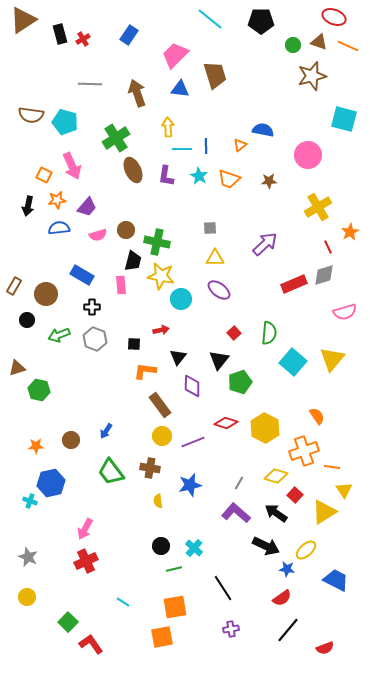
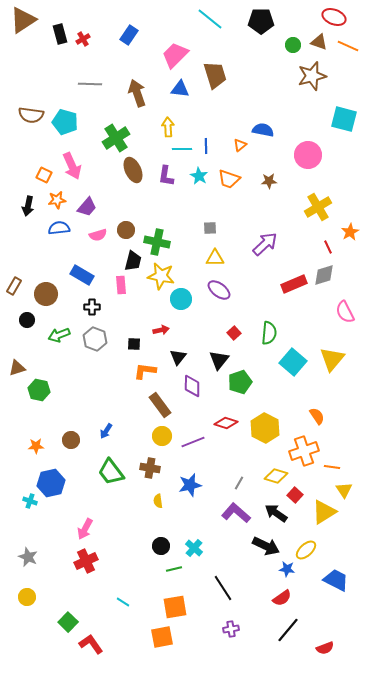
pink semicircle at (345, 312): rotated 80 degrees clockwise
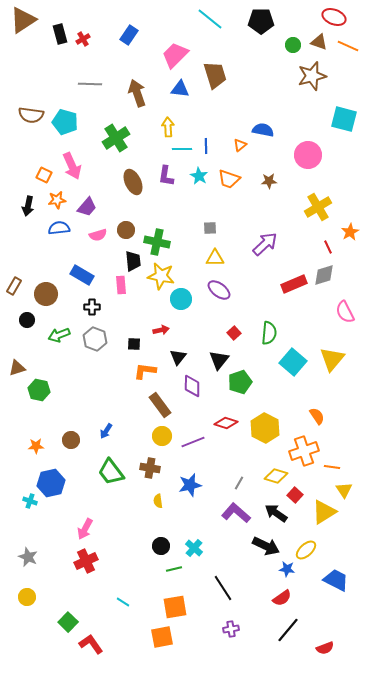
brown ellipse at (133, 170): moved 12 px down
black trapezoid at (133, 261): rotated 20 degrees counterclockwise
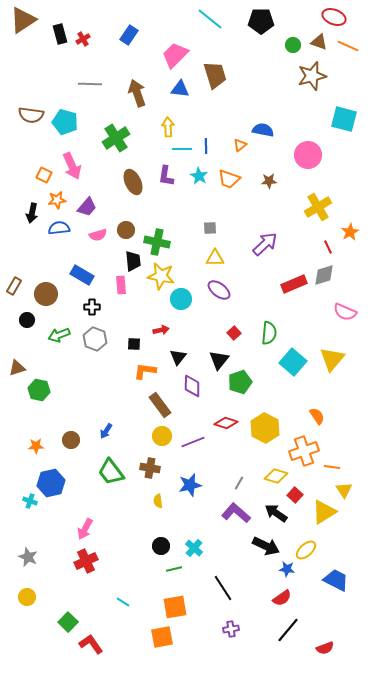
black arrow at (28, 206): moved 4 px right, 7 px down
pink semicircle at (345, 312): rotated 40 degrees counterclockwise
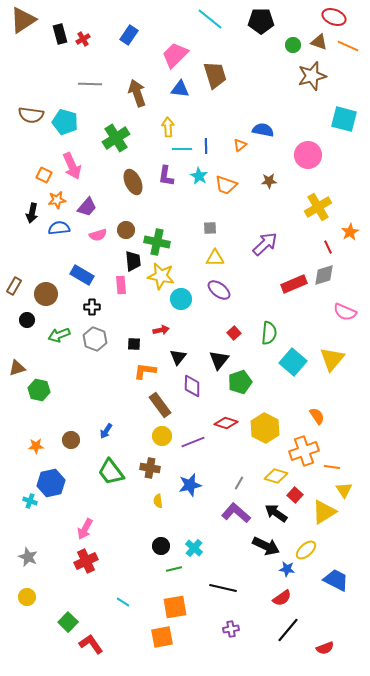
orange trapezoid at (229, 179): moved 3 px left, 6 px down
black line at (223, 588): rotated 44 degrees counterclockwise
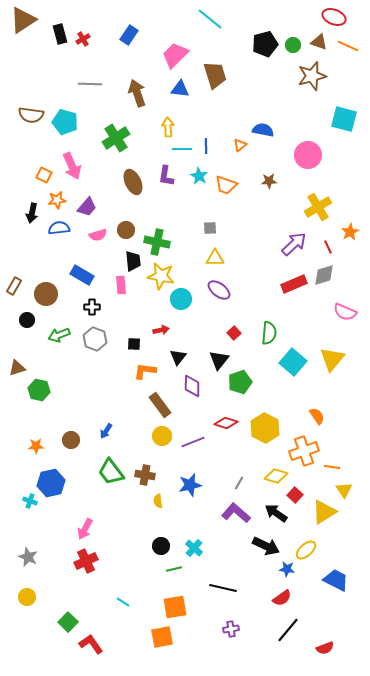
black pentagon at (261, 21): moved 4 px right, 23 px down; rotated 15 degrees counterclockwise
purple arrow at (265, 244): moved 29 px right
brown cross at (150, 468): moved 5 px left, 7 px down
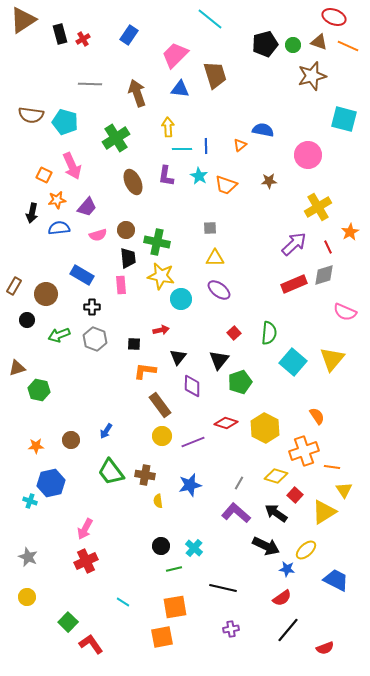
black trapezoid at (133, 261): moved 5 px left, 3 px up
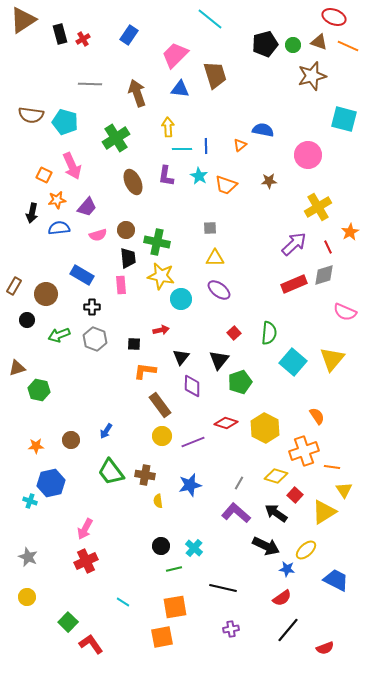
black triangle at (178, 357): moved 3 px right
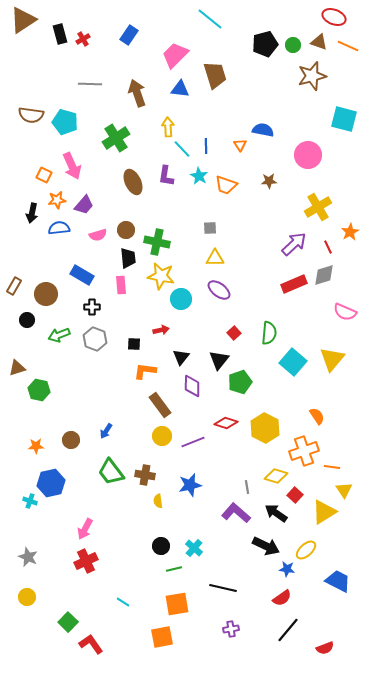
orange triangle at (240, 145): rotated 24 degrees counterclockwise
cyan line at (182, 149): rotated 48 degrees clockwise
purple trapezoid at (87, 207): moved 3 px left, 2 px up
gray line at (239, 483): moved 8 px right, 4 px down; rotated 40 degrees counterclockwise
blue trapezoid at (336, 580): moved 2 px right, 1 px down
orange square at (175, 607): moved 2 px right, 3 px up
